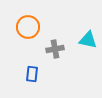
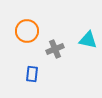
orange circle: moved 1 px left, 4 px down
gray cross: rotated 12 degrees counterclockwise
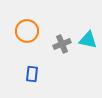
gray cross: moved 7 px right, 5 px up
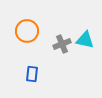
cyan triangle: moved 3 px left
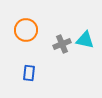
orange circle: moved 1 px left, 1 px up
blue rectangle: moved 3 px left, 1 px up
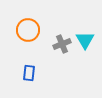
orange circle: moved 2 px right
cyan triangle: rotated 48 degrees clockwise
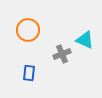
cyan triangle: rotated 36 degrees counterclockwise
gray cross: moved 10 px down
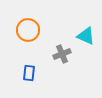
cyan triangle: moved 1 px right, 4 px up
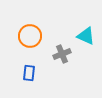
orange circle: moved 2 px right, 6 px down
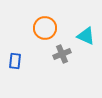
orange circle: moved 15 px right, 8 px up
blue rectangle: moved 14 px left, 12 px up
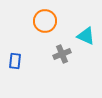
orange circle: moved 7 px up
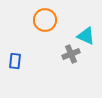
orange circle: moved 1 px up
gray cross: moved 9 px right
